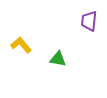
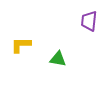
yellow L-shape: rotated 50 degrees counterclockwise
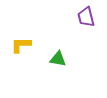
purple trapezoid: moved 3 px left, 4 px up; rotated 20 degrees counterclockwise
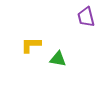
yellow L-shape: moved 10 px right
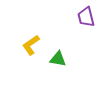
yellow L-shape: rotated 35 degrees counterclockwise
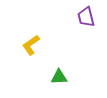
green triangle: moved 1 px right, 18 px down; rotated 12 degrees counterclockwise
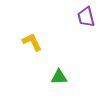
yellow L-shape: moved 1 px right, 3 px up; rotated 100 degrees clockwise
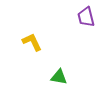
green triangle: rotated 12 degrees clockwise
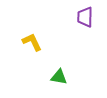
purple trapezoid: moved 1 px left; rotated 15 degrees clockwise
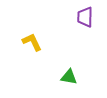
green triangle: moved 10 px right
